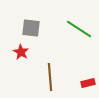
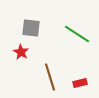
green line: moved 2 px left, 5 px down
brown line: rotated 12 degrees counterclockwise
red rectangle: moved 8 px left
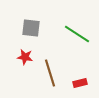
red star: moved 4 px right, 5 px down; rotated 21 degrees counterclockwise
brown line: moved 4 px up
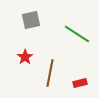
gray square: moved 8 px up; rotated 18 degrees counterclockwise
red star: rotated 28 degrees clockwise
brown line: rotated 28 degrees clockwise
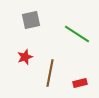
red star: rotated 14 degrees clockwise
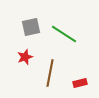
gray square: moved 7 px down
green line: moved 13 px left
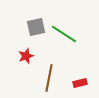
gray square: moved 5 px right
red star: moved 1 px right, 1 px up
brown line: moved 1 px left, 5 px down
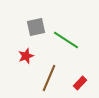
green line: moved 2 px right, 6 px down
brown line: rotated 12 degrees clockwise
red rectangle: rotated 32 degrees counterclockwise
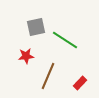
green line: moved 1 px left
red star: rotated 14 degrees clockwise
brown line: moved 1 px left, 2 px up
